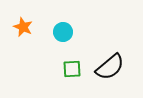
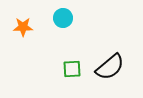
orange star: rotated 24 degrees counterclockwise
cyan circle: moved 14 px up
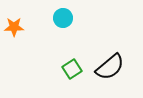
orange star: moved 9 px left
green square: rotated 30 degrees counterclockwise
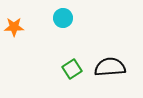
black semicircle: rotated 144 degrees counterclockwise
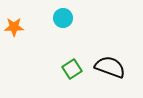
black semicircle: rotated 24 degrees clockwise
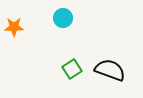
black semicircle: moved 3 px down
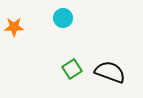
black semicircle: moved 2 px down
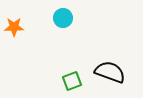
green square: moved 12 px down; rotated 12 degrees clockwise
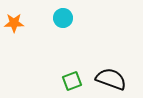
orange star: moved 4 px up
black semicircle: moved 1 px right, 7 px down
